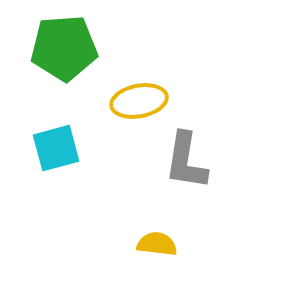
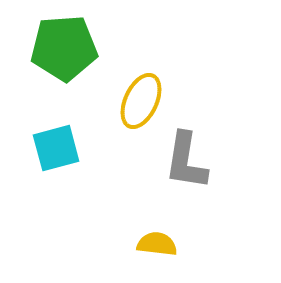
yellow ellipse: moved 2 px right; rotated 54 degrees counterclockwise
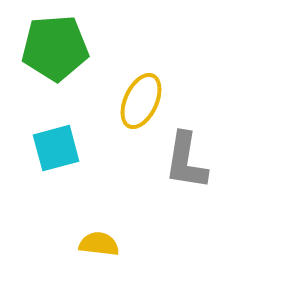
green pentagon: moved 9 px left
yellow semicircle: moved 58 px left
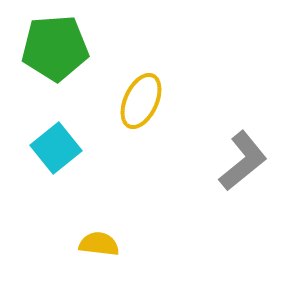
cyan square: rotated 24 degrees counterclockwise
gray L-shape: moved 57 px right; rotated 138 degrees counterclockwise
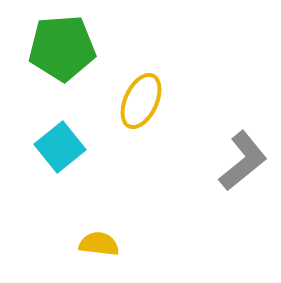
green pentagon: moved 7 px right
cyan square: moved 4 px right, 1 px up
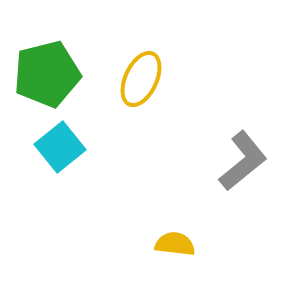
green pentagon: moved 15 px left, 26 px down; rotated 10 degrees counterclockwise
yellow ellipse: moved 22 px up
yellow semicircle: moved 76 px right
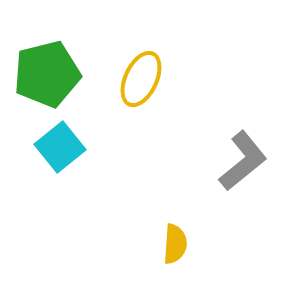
yellow semicircle: rotated 87 degrees clockwise
